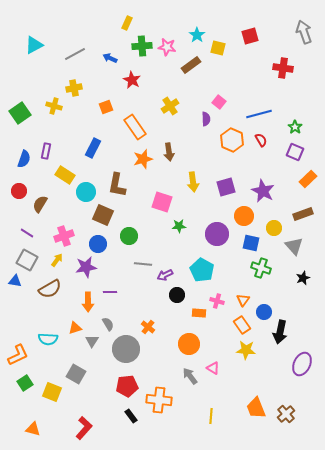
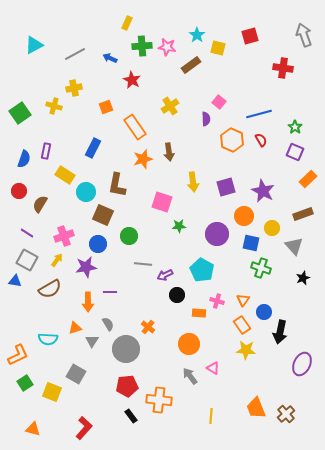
gray arrow at (304, 32): moved 3 px down
yellow circle at (274, 228): moved 2 px left
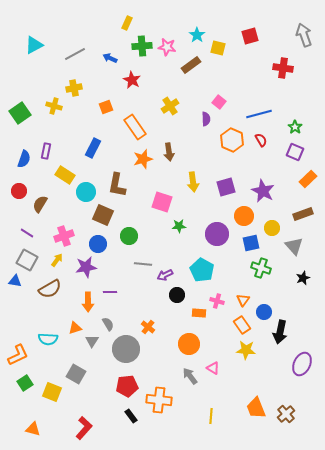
blue square at (251, 243): rotated 24 degrees counterclockwise
